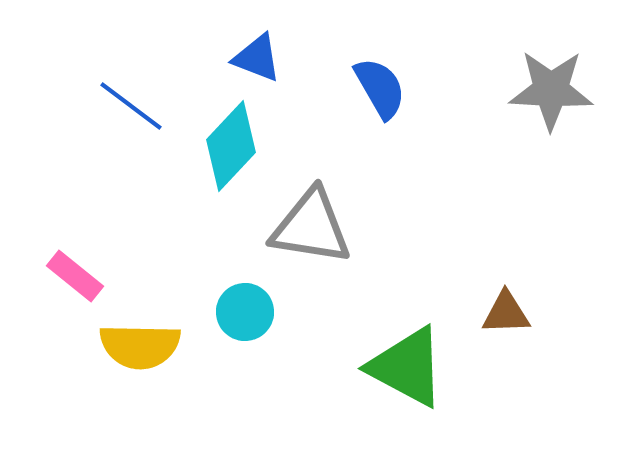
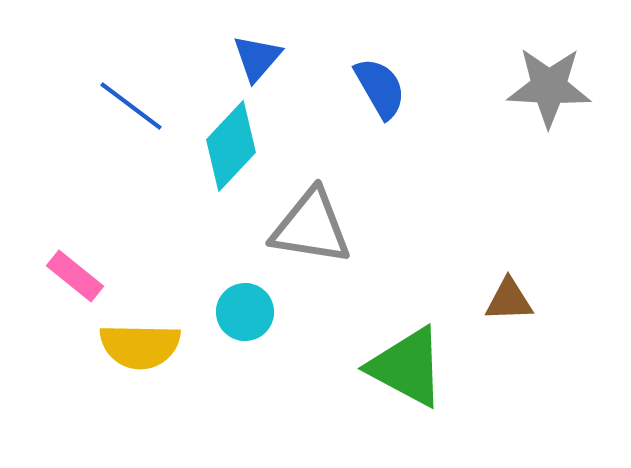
blue triangle: rotated 50 degrees clockwise
gray star: moved 2 px left, 3 px up
brown triangle: moved 3 px right, 13 px up
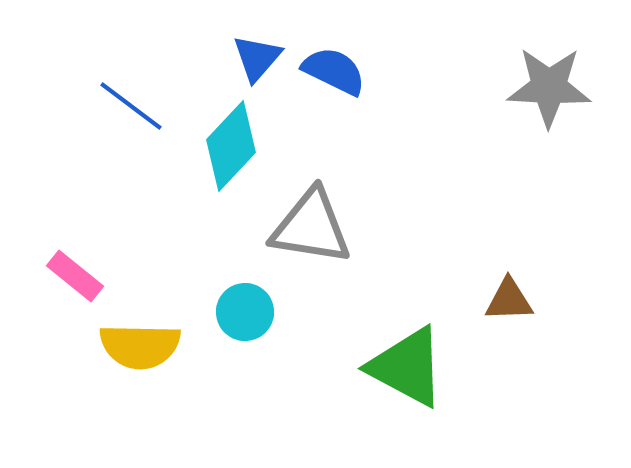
blue semicircle: moved 46 px left, 17 px up; rotated 34 degrees counterclockwise
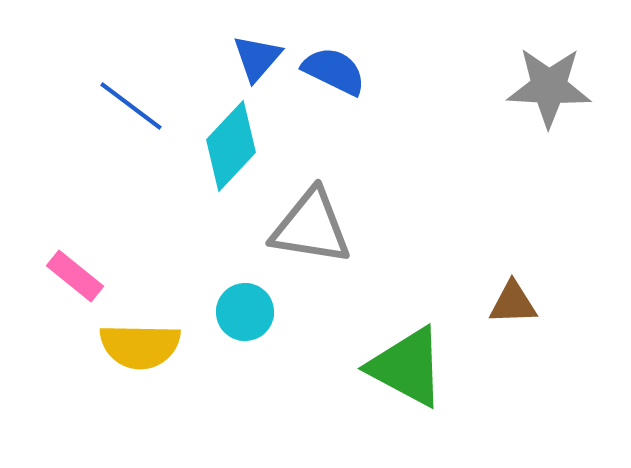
brown triangle: moved 4 px right, 3 px down
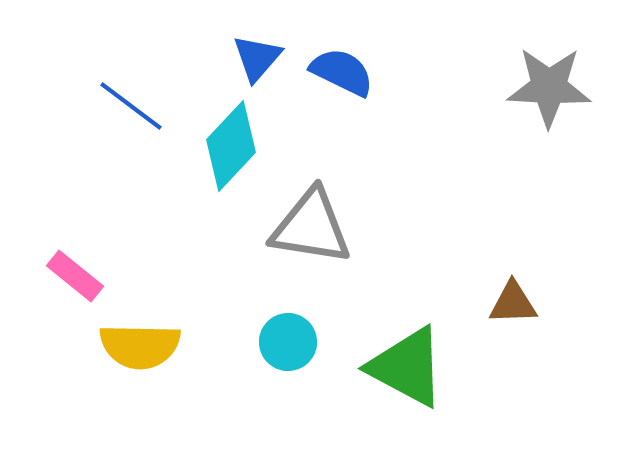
blue semicircle: moved 8 px right, 1 px down
cyan circle: moved 43 px right, 30 px down
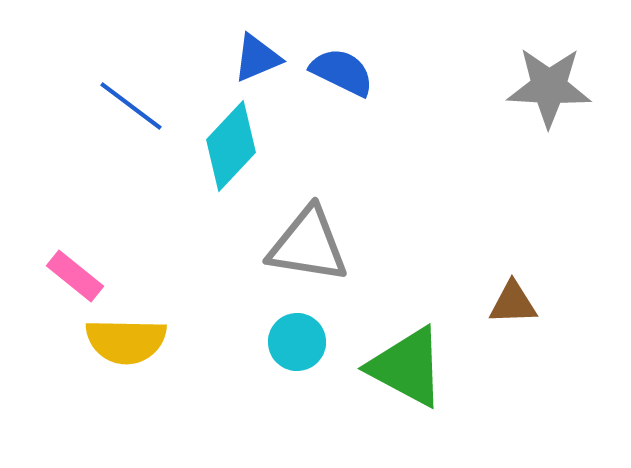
blue triangle: rotated 26 degrees clockwise
gray triangle: moved 3 px left, 18 px down
cyan circle: moved 9 px right
yellow semicircle: moved 14 px left, 5 px up
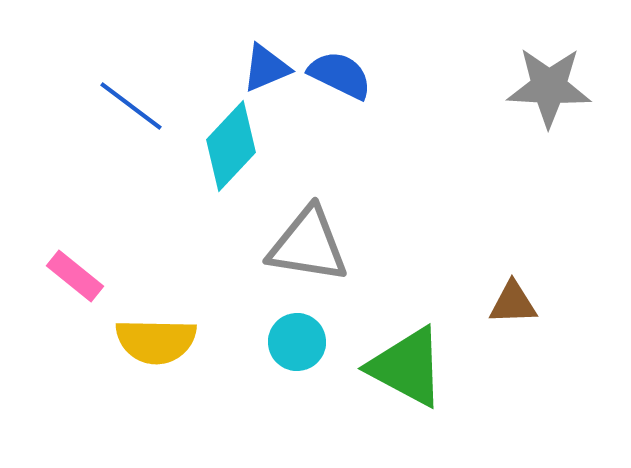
blue triangle: moved 9 px right, 10 px down
blue semicircle: moved 2 px left, 3 px down
yellow semicircle: moved 30 px right
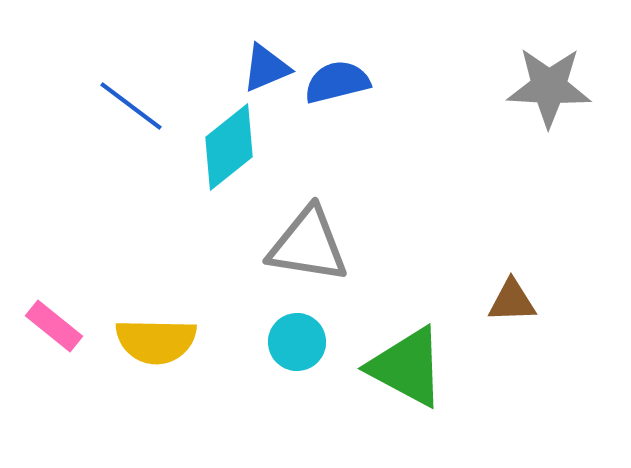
blue semicircle: moved 3 px left, 7 px down; rotated 40 degrees counterclockwise
cyan diamond: moved 2 px left, 1 px down; rotated 8 degrees clockwise
pink rectangle: moved 21 px left, 50 px down
brown triangle: moved 1 px left, 2 px up
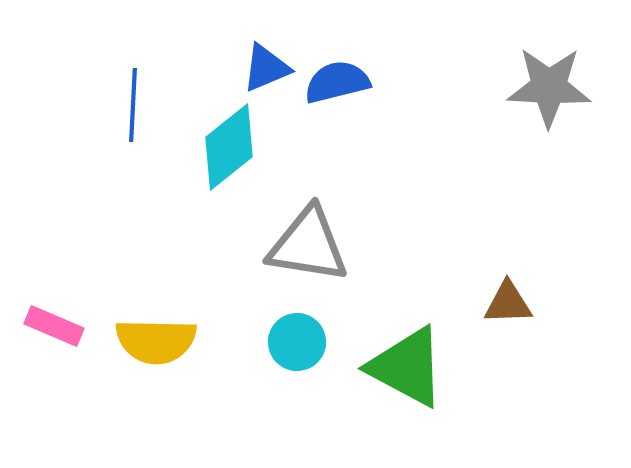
blue line: moved 2 px right, 1 px up; rotated 56 degrees clockwise
brown triangle: moved 4 px left, 2 px down
pink rectangle: rotated 16 degrees counterclockwise
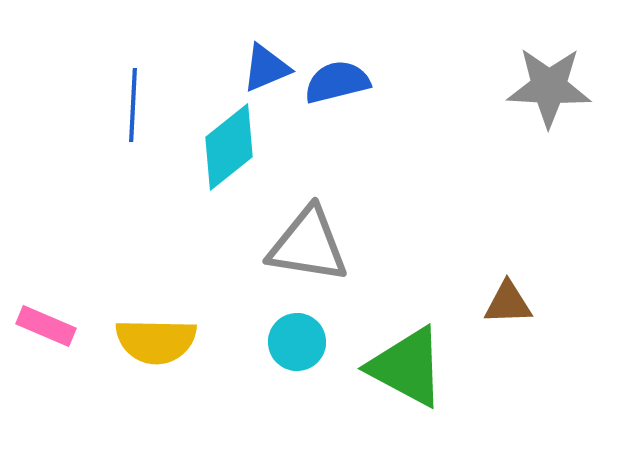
pink rectangle: moved 8 px left
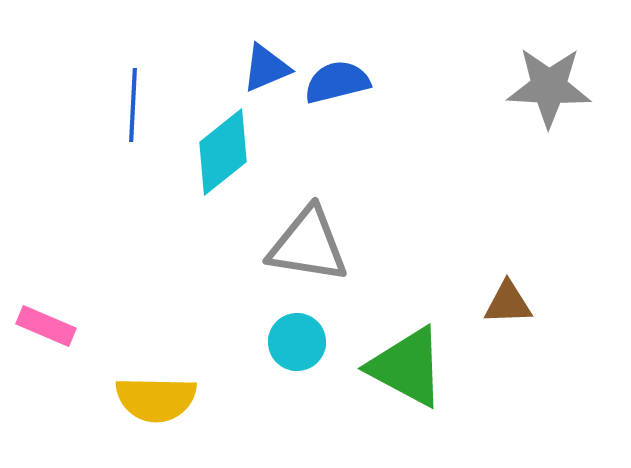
cyan diamond: moved 6 px left, 5 px down
yellow semicircle: moved 58 px down
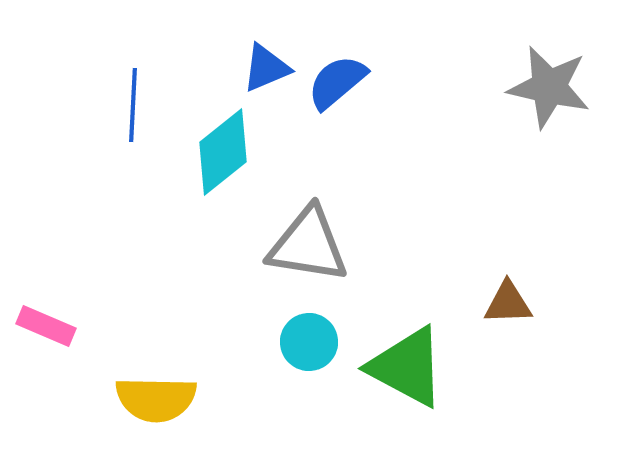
blue semicircle: rotated 26 degrees counterclockwise
gray star: rotated 10 degrees clockwise
cyan circle: moved 12 px right
